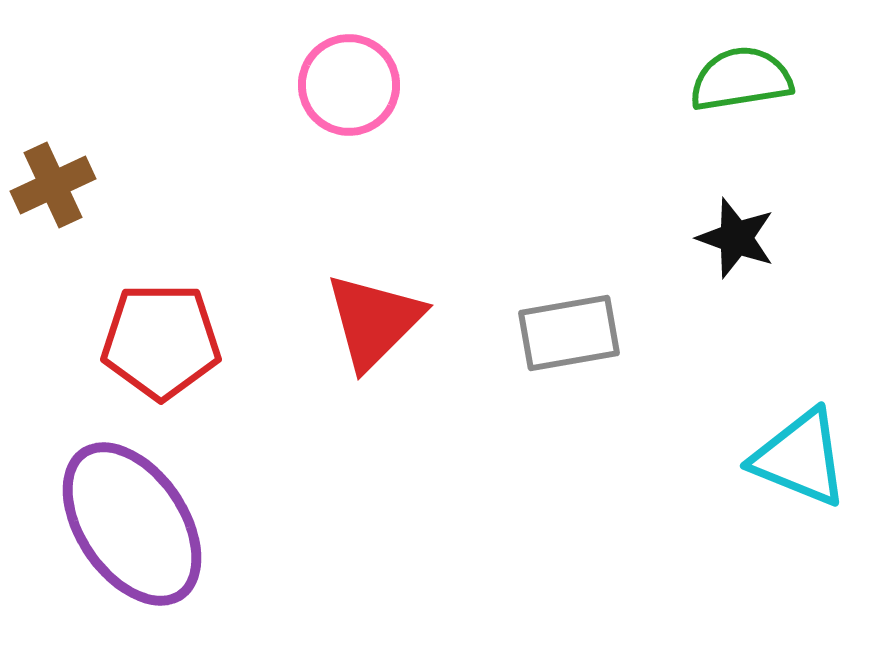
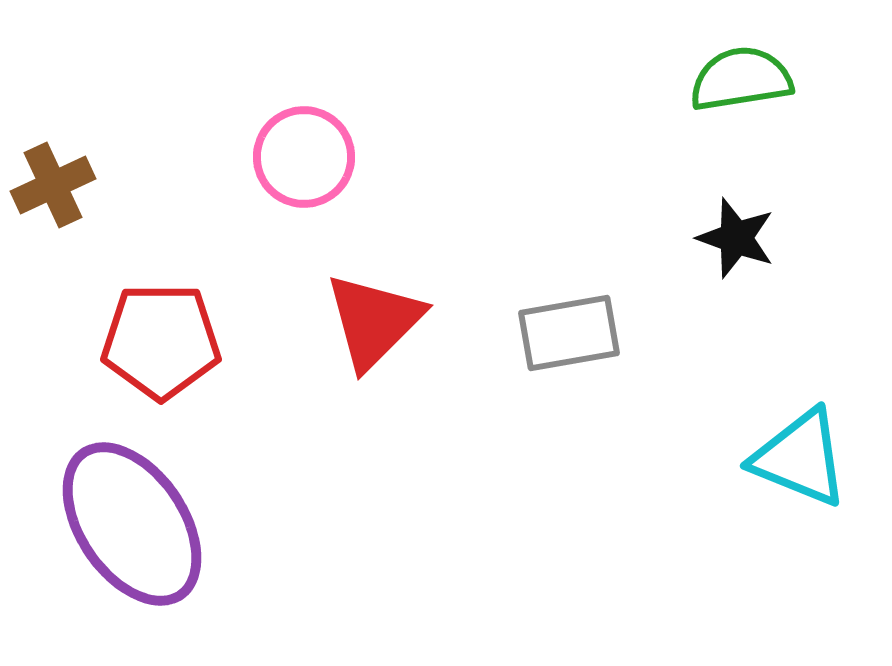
pink circle: moved 45 px left, 72 px down
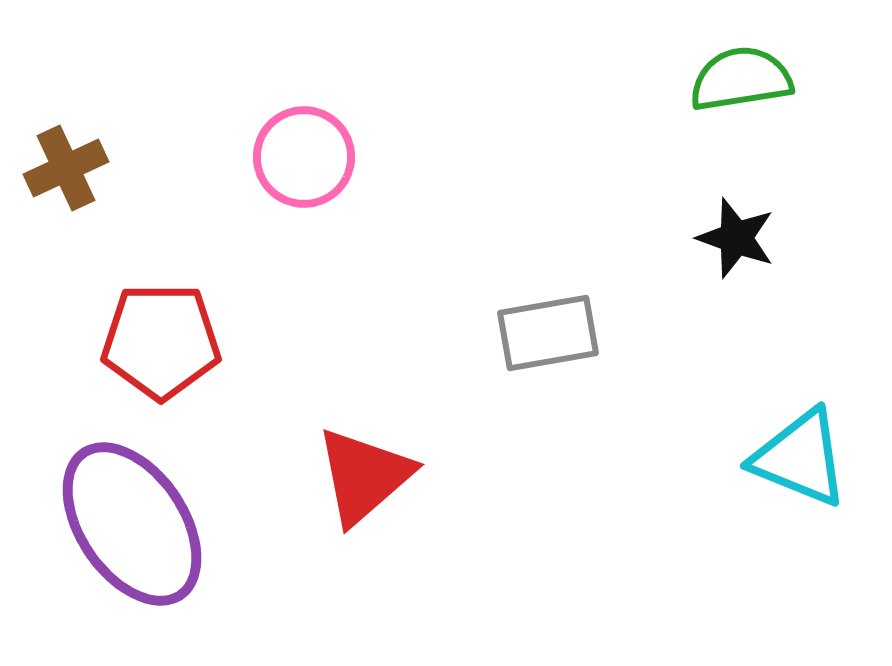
brown cross: moved 13 px right, 17 px up
red triangle: moved 10 px left, 155 px down; rotated 4 degrees clockwise
gray rectangle: moved 21 px left
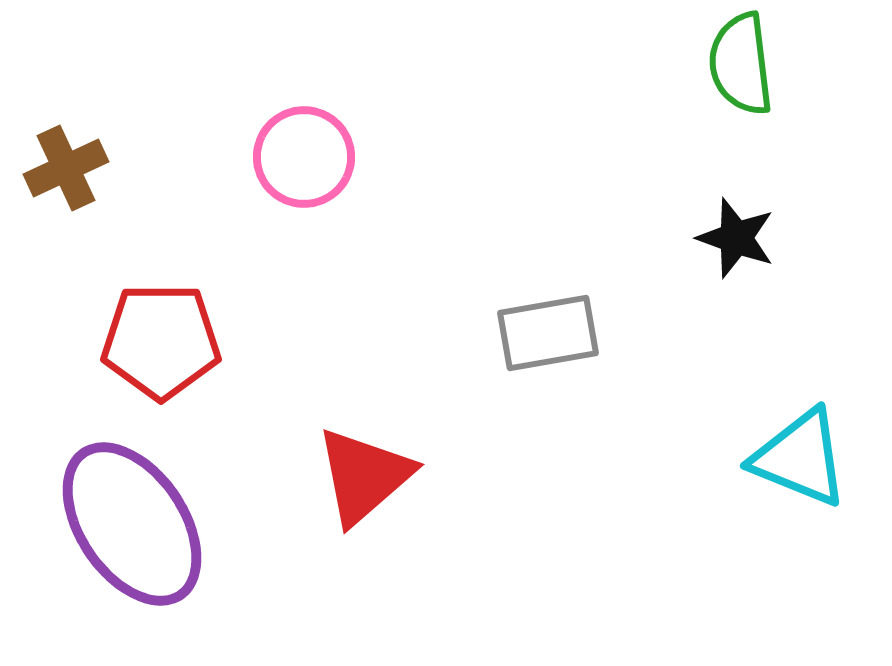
green semicircle: moved 15 px up; rotated 88 degrees counterclockwise
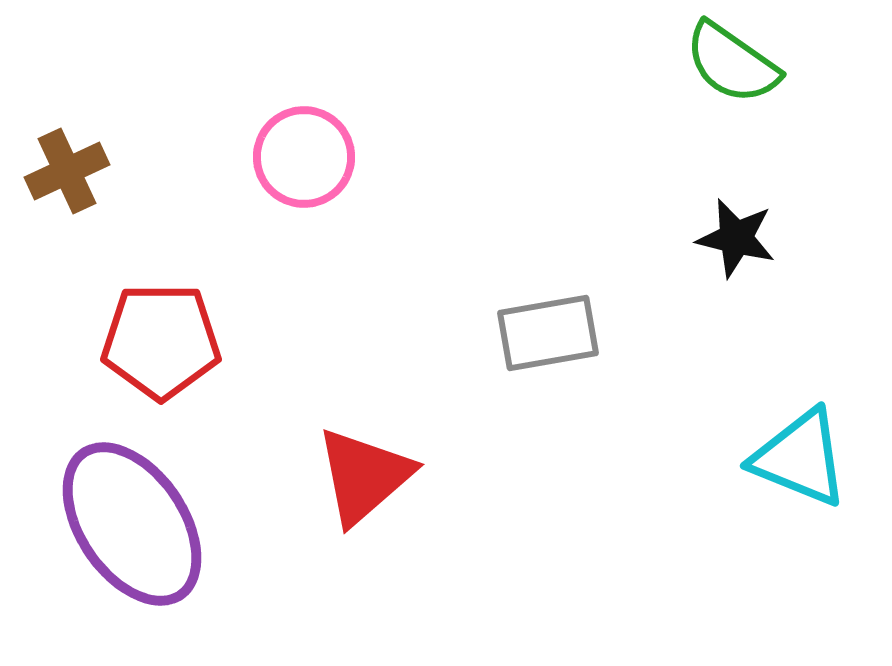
green semicircle: moved 9 px left, 1 px up; rotated 48 degrees counterclockwise
brown cross: moved 1 px right, 3 px down
black star: rotated 6 degrees counterclockwise
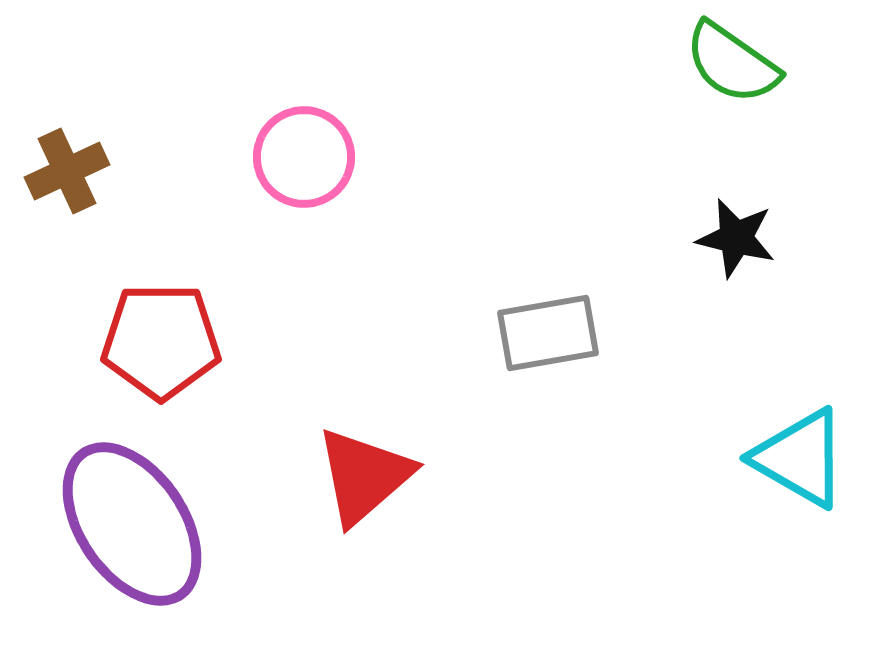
cyan triangle: rotated 8 degrees clockwise
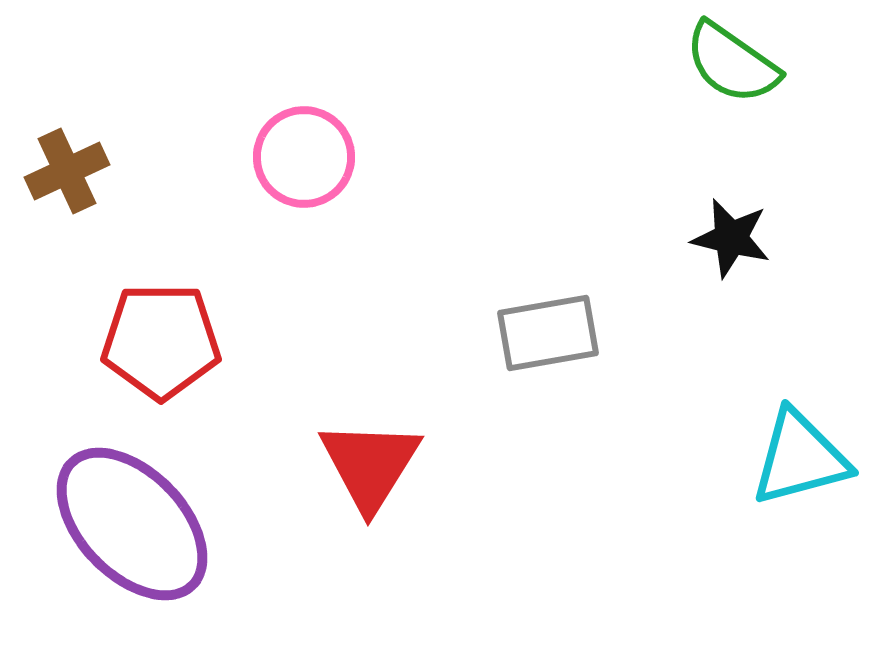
black star: moved 5 px left
cyan triangle: rotated 45 degrees counterclockwise
red triangle: moved 6 px right, 11 px up; rotated 17 degrees counterclockwise
purple ellipse: rotated 10 degrees counterclockwise
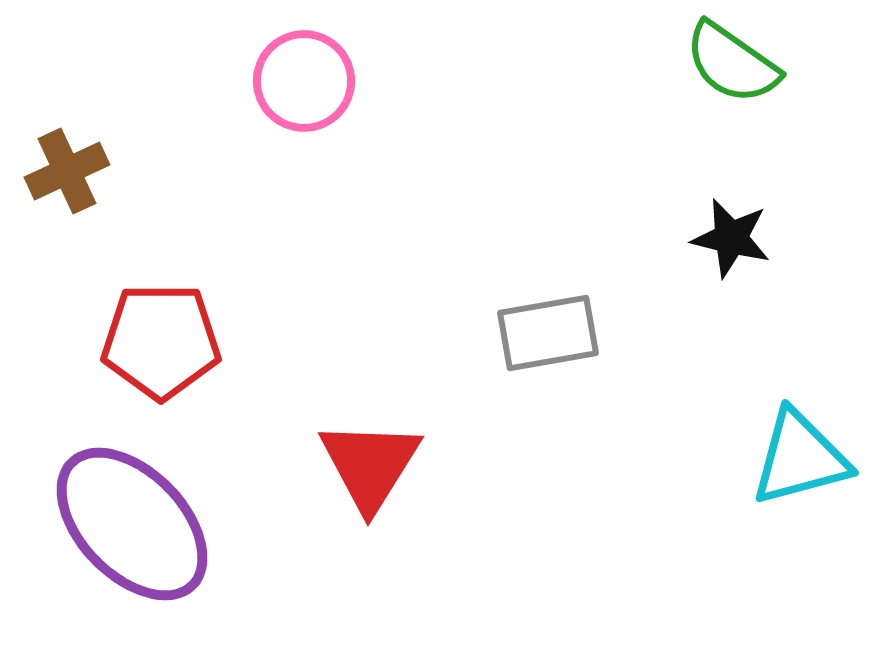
pink circle: moved 76 px up
